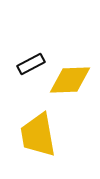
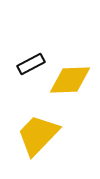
yellow trapezoid: rotated 54 degrees clockwise
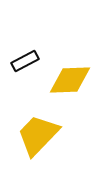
black rectangle: moved 6 px left, 3 px up
